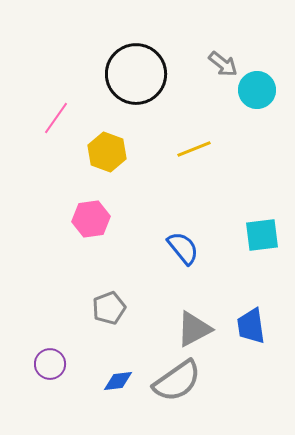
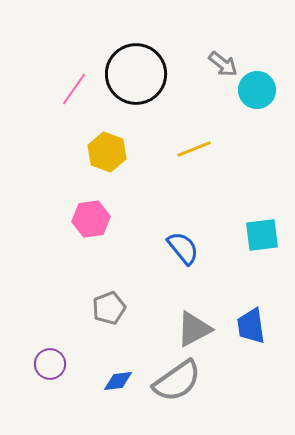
pink line: moved 18 px right, 29 px up
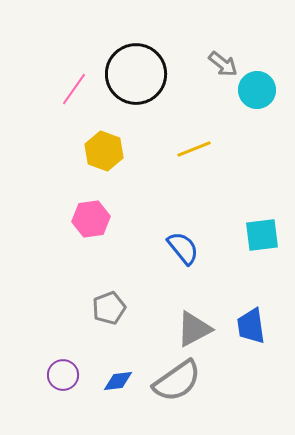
yellow hexagon: moved 3 px left, 1 px up
purple circle: moved 13 px right, 11 px down
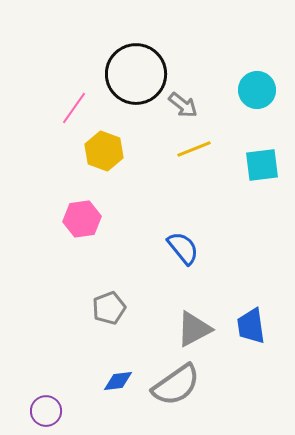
gray arrow: moved 40 px left, 41 px down
pink line: moved 19 px down
pink hexagon: moved 9 px left
cyan square: moved 70 px up
purple circle: moved 17 px left, 36 px down
gray semicircle: moved 1 px left, 4 px down
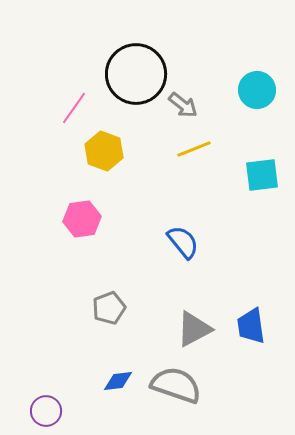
cyan square: moved 10 px down
blue semicircle: moved 6 px up
gray semicircle: rotated 126 degrees counterclockwise
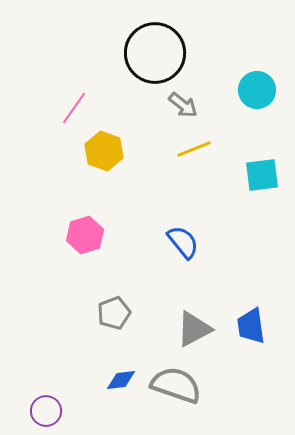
black circle: moved 19 px right, 21 px up
pink hexagon: moved 3 px right, 16 px down; rotated 9 degrees counterclockwise
gray pentagon: moved 5 px right, 5 px down
blue diamond: moved 3 px right, 1 px up
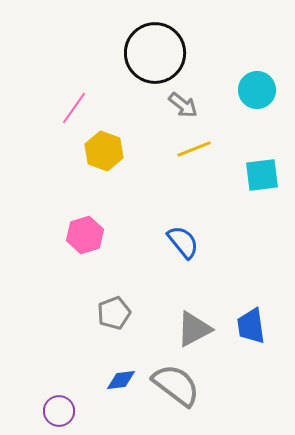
gray semicircle: rotated 18 degrees clockwise
purple circle: moved 13 px right
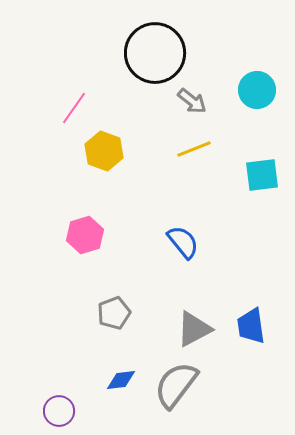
gray arrow: moved 9 px right, 4 px up
gray semicircle: rotated 90 degrees counterclockwise
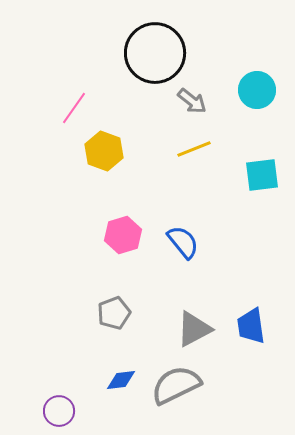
pink hexagon: moved 38 px right
gray semicircle: rotated 27 degrees clockwise
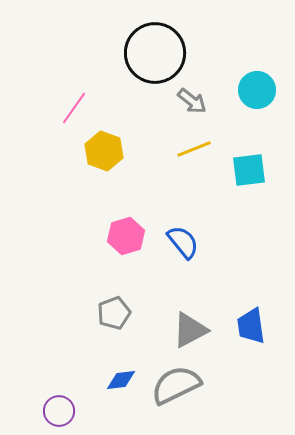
cyan square: moved 13 px left, 5 px up
pink hexagon: moved 3 px right, 1 px down
gray triangle: moved 4 px left, 1 px down
